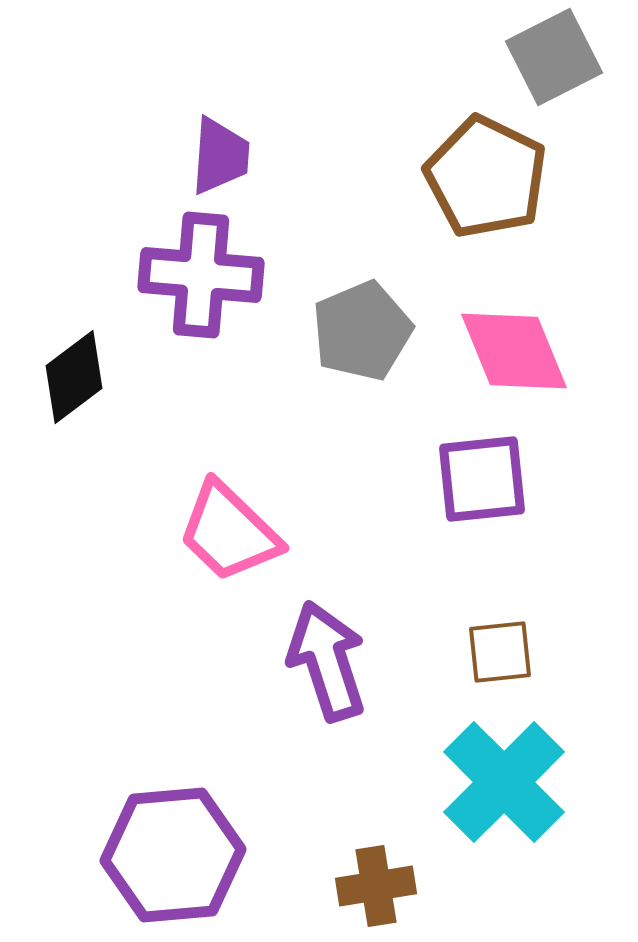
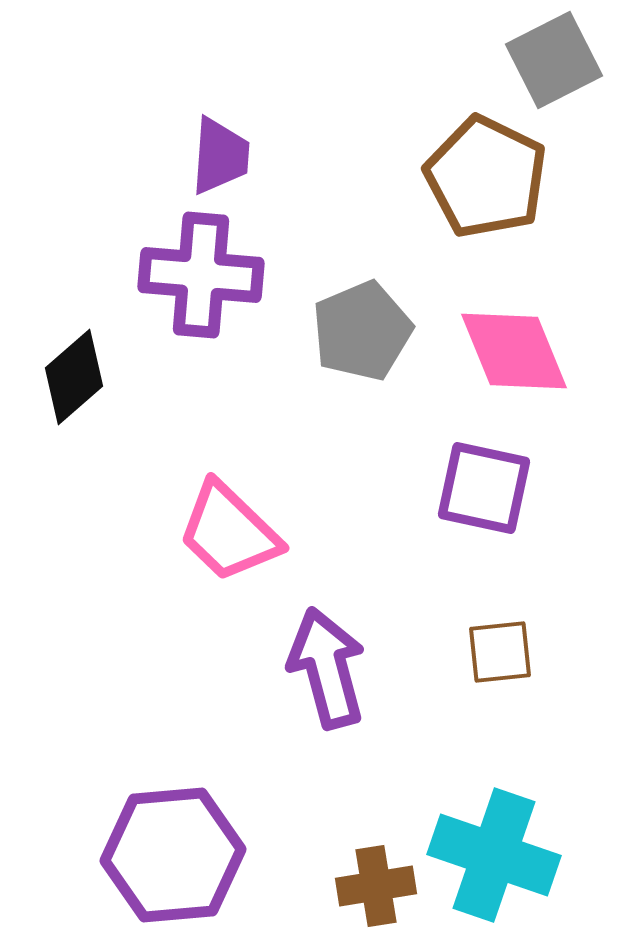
gray square: moved 3 px down
black diamond: rotated 4 degrees counterclockwise
purple square: moved 2 px right, 9 px down; rotated 18 degrees clockwise
purple arrow: moved 7 px down; rotated 3 degrees clockwise
cyan cross: moved 10 px left, 73 px down; rotated 26 degrees counterclockwise
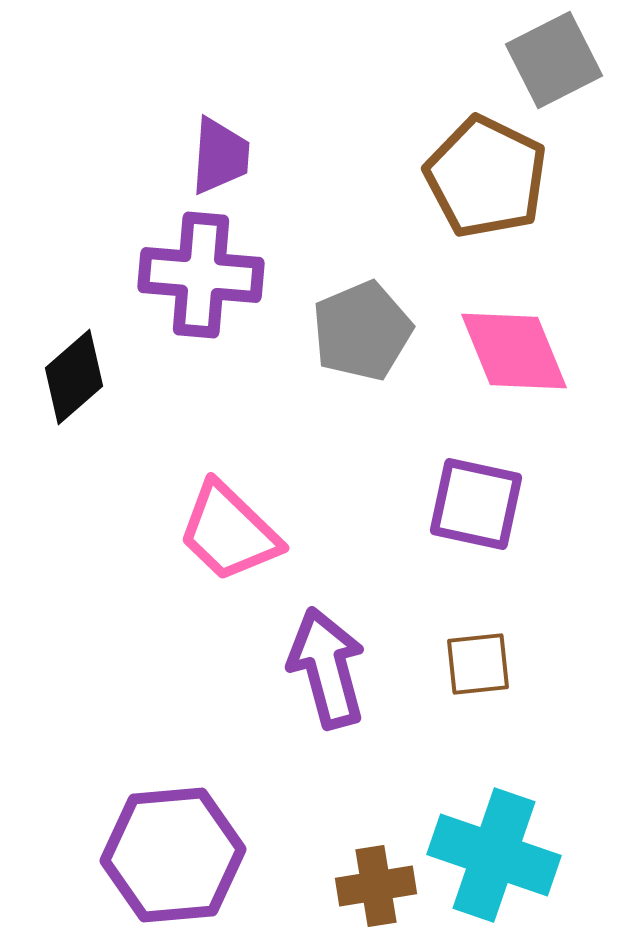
purple square: moved 8 px left, 16 px down
brown square: moved 22 px left, 12 px down
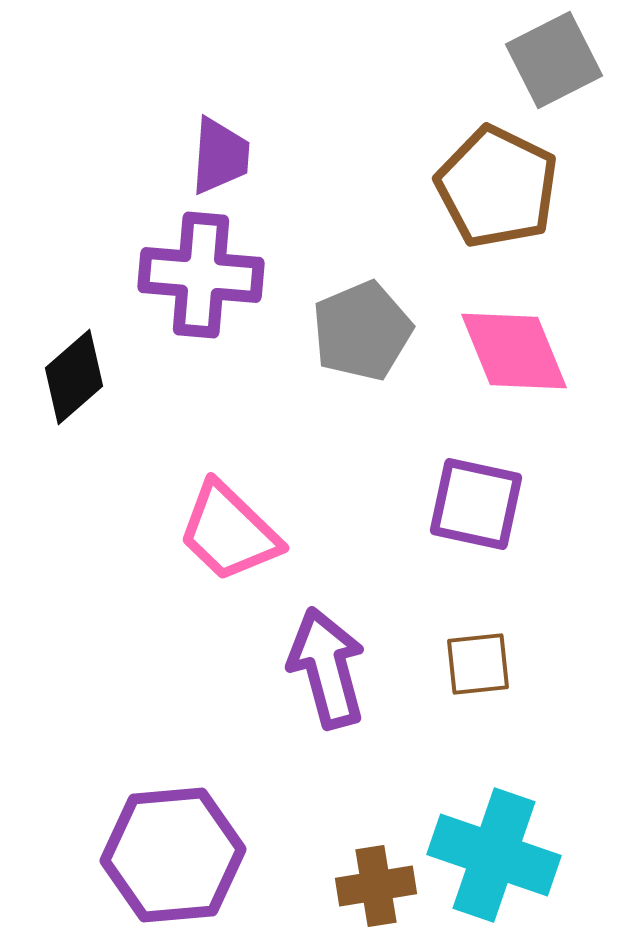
brown pentagon: moved 11 px right, 10 px down
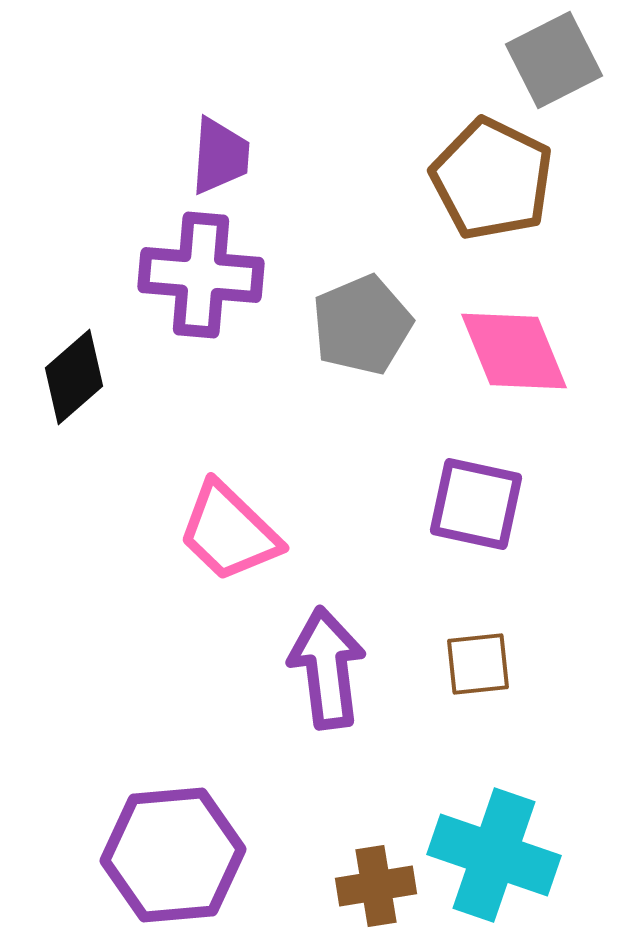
brown pentagon: moved 5 px left, 8 px up
gray pentagon: moved 6 px up
purple arrow: rotated 8 degrees clockwise
